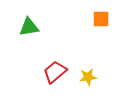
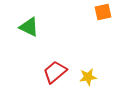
orange square: moved 2 px right, 7 px up; rotated 12 degrees counterclockwise
green triangle: rotated 35 degrees clockwise
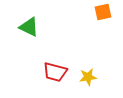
red trapezoid: rotated 125 degrees counterclockwise
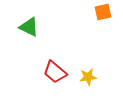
red trapezoid: rotated 25 degrees clockwise
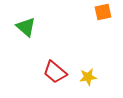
green triangle: moved 3 px left; rotated 15 degrees clockwise
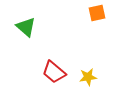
orange square: moved 6 px left, 1 px down
red trapezoid: moved 1 px left
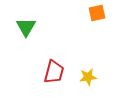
green triangle: rotated 20 degrees clockwise
red trapezoid: rotated 115 degrees counterclockwise
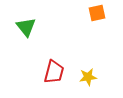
green triangle: rotated 10 degrees counterclockwise
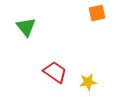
red trapezoid: moved 1 px right; rotated 70 degrees counterclockwise
yellow star: moved 5 px down
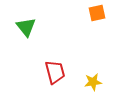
red trapezoid: rotated 40 degrees clockwise
yellow star: moved 5 px right
